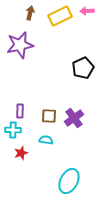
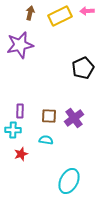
red star: moved 1 px down
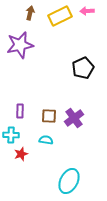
cyan cross: moved 2 px left, 5 px down
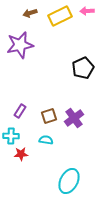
brown arrow: rotated 120 degrees counterclockwise
purple rectangle: rotated 32 degrees clockwise
brown square: rotated 21 degrees counterclockwise
cyan cross: moved 1 px down
red star: rotated 16 degrees clockwise
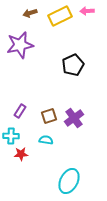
black pentagon: moved 10 px left, 3 px up
